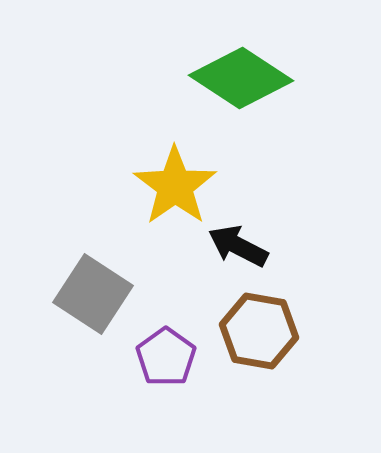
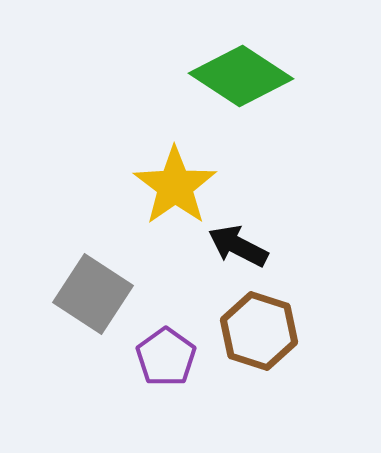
green diamond: moved 2 px up
brown hexagon: rotated 8 degrees clockwise
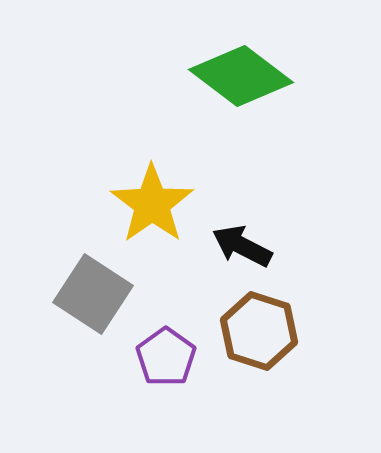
green diamond: rotated 4 degrees clockwise
yellow star: moved 23 px left, 18 px down
black arrow: moved 4 px right
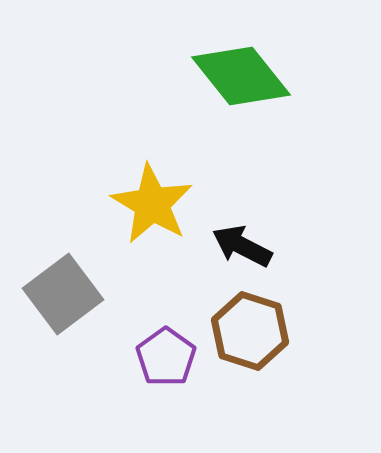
green diamond: rotated 14 degrees clockwise
yellow star: rotated 6 degrees counterclockwise
gray square: moved 30 px left; rotated 20 degrees clockwise
brown hexagon: moved 9 px left
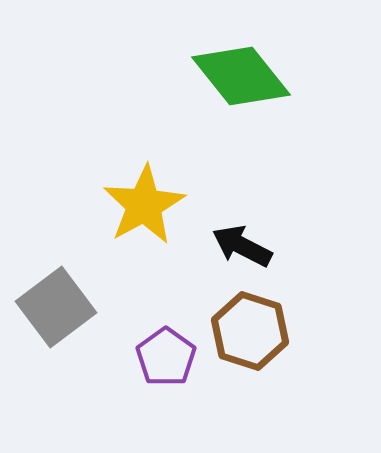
yellow star: moved 8 px left, 1 px down; rotated 12 degrees clockwise
gray square: moved 7 px left, 13 px down
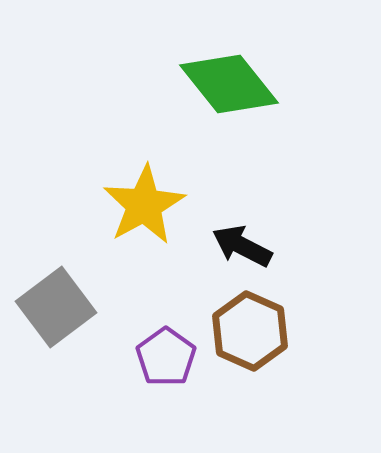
green diamond: moved 12 px left, 8 px down
brown hexagon: rotated 6 degrees clockwise
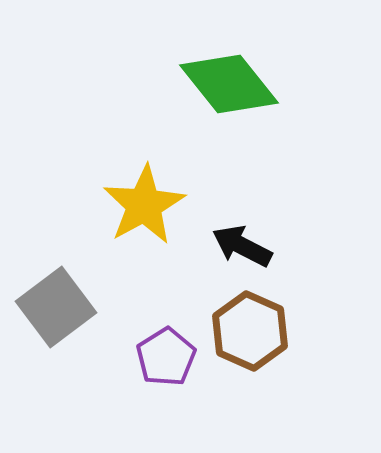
purple pentagon: rotated 4 degrees clockwise
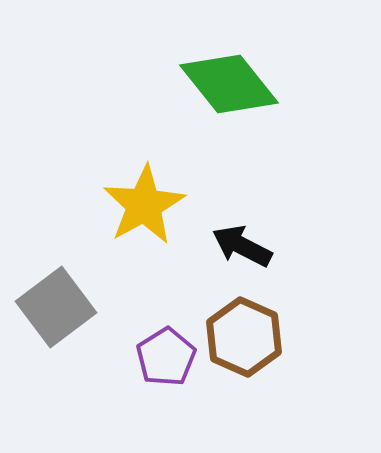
brown hexagon: moved 6 px left, 6 px down
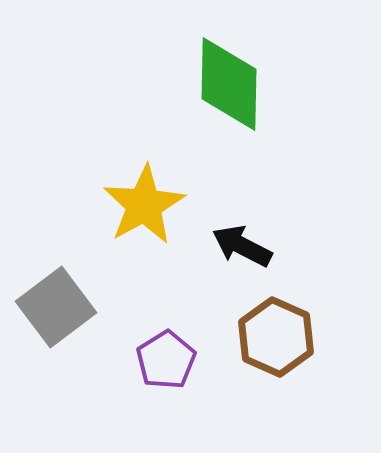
green diamond: rotated 40 degrees clockwise
brown hexagon: moved 32 px right
purple pentagon: moved 3 px down
